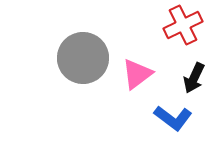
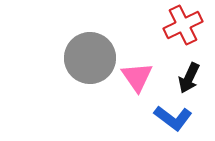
gray circle: moved 7 px right
pink triangle: moved 3 px down; rotated 28 degrees counterclockwise
black arrow: moved 5 px left
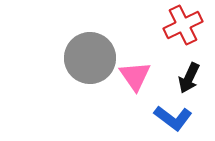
pink triangle: moved 2 px left, 1 px up
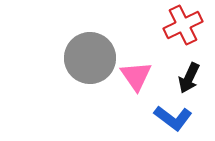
pink triangle: moved 1 px right
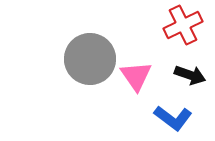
gray circle: moved 1 px down
black arrow: moved 1 px right, 3 px up; rotated 96 degrees counterclockwise
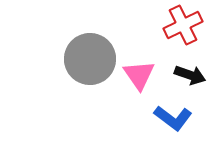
pink triangle: moved 3 px right, 1 px up
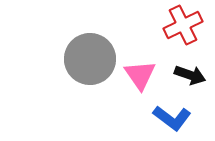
pink triangle: moved 1 px right
blue L-shape: moved 1 px left
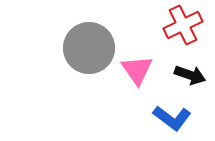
gray circle: moved 1 px left, 11 px up
pink triangle: moved 3 px left, 5 px up
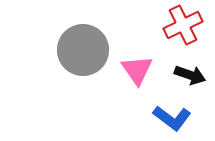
gray circle: moved 6 px left, 2 px down
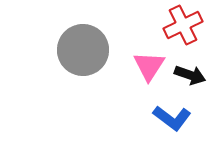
pink triangle: moved 12 px right, 4 px up; rotated 8 degrees clockwise
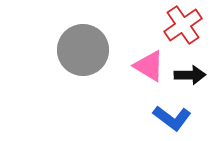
red cross: rotated 9 degrees counterclockwise
pink triangle: rotated 32 degrees counterclockwise
black arrow: rotated 20 degrees counterclockwise
